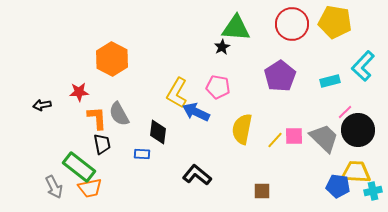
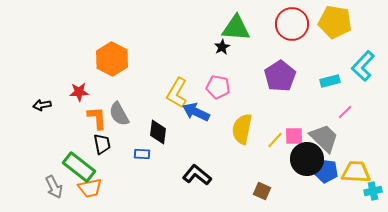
black circle: moved 51 px left, 29 px down
blue pentagon: moved 12 px left, 15 px up
brown square: rotated 24 degrees clockwise
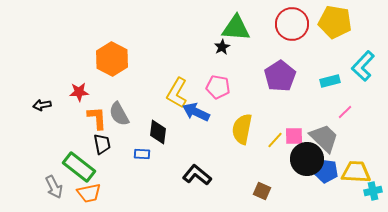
orange trapezoid: moved 1 px left, 5 px down
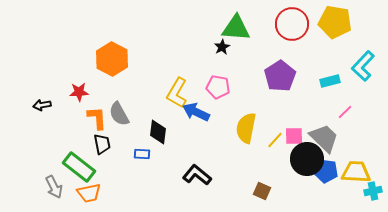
yellow semicircle: moved 4 px right, 1 px up
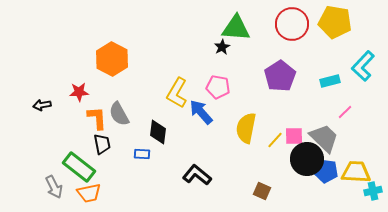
blue arrow: moved 5 px right; rotated 24 degrees clockwise
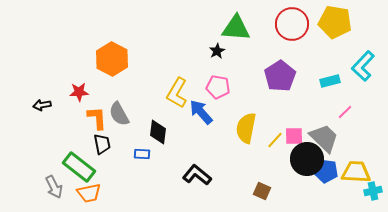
black star: moved 5 px left, 4 px down
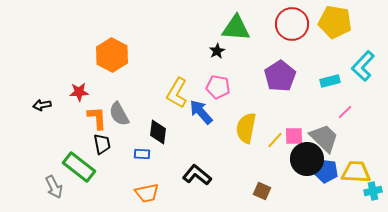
orange hexagon: moved 4 px up
orange trapezoid: moved 58 px right
